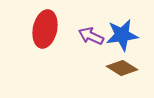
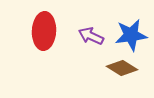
red ellipse: moved 1 px left, 2 px down; rotated 9 degrees counterclockwise
blue star: moved 9 px right
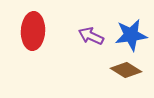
red ellipse: moved 11 px left
brown diamond: moved 4 px right, 2 px down
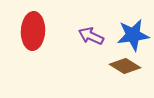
blue star: moved 2 px right
brown diamond: moved 1 px left, 4 px up
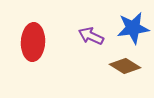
red ellipse: moved 11 px down
blue star: moved 7 px up
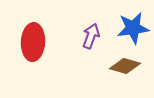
purple arrow: rotated 85 degrees clockwise
brown diamond: rotated 16 degrees counterclockwise
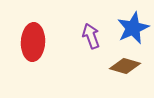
blue star: rotated 16 degrees counterclockwise
purple arrow: rotated 40 degrees counterclockwise
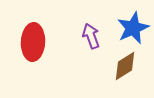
brown diamond: rotated 48 degrees counterclockwise
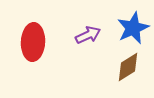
purple arrow: moved 3 px left, 1 px up; rotated 85 degrees clockwise
brown diamond: moved 3 px right, 1 px down
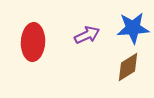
blue star: rotated 20 degrees clockwise
purple arrow: moved 1 px left
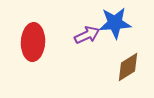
blue star: moved 18 px left, 5 px up
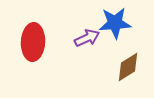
purple arrow: moved 3 px down
